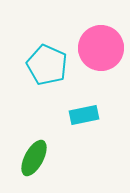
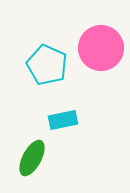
cyan rectangle: moved 21 px left, 5 px down
green ellipse: moved 2 px left
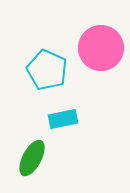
cyan pentagon: moved 5 px down
cyan rectangle: moved 1 px up
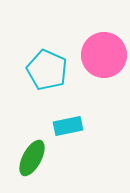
pink circle: moved 3 px right, 7 px down
cyan rectangle: moved 5 px right, 7 px down
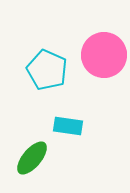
cyan rectangle: rotated 20 degrees clockwise
green ellipse: rotated 12 degrees clockwise
